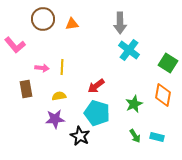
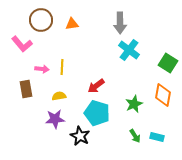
brown circle: moved 2 px left, 1 px down
pink L-shape: moved 7 px right, 1 px up
pink arrow: moved 1 px down
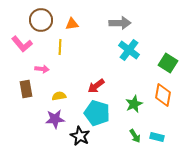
gray arrow: rotated 90 degrees counterclockwise
yellow line: moved 2 px left, 20 px up
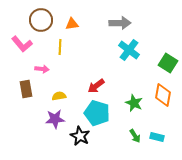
green star: moved 1 px up; rotated 24 degrees counterclockwise
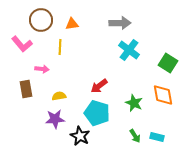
red arrow: moved 3 px right
orange diamond: rotated 20 degrees counterclockwise
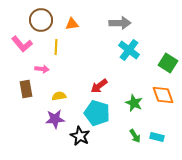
yellow line: moved 4 px left
orange diamond: rotated 10 degrees counterclockwise
